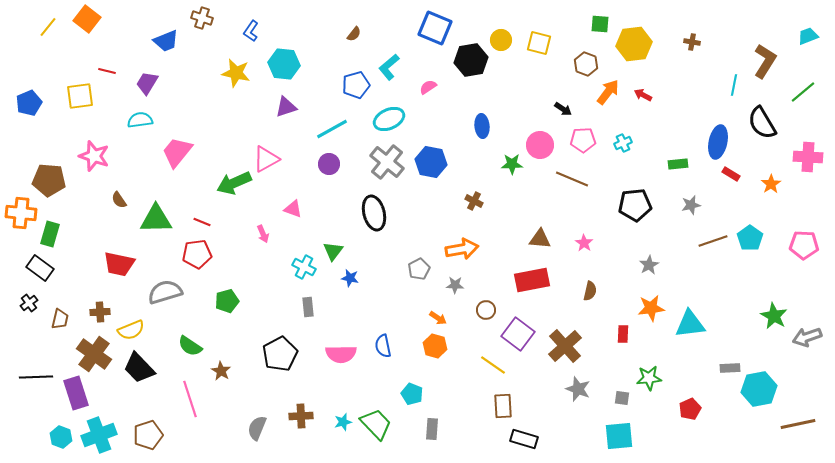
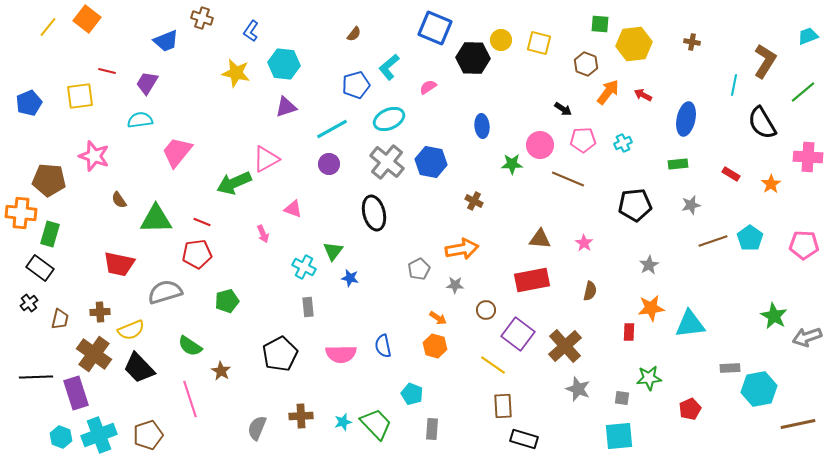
black hexagon at (471, 60): moved 2 px right, 2 px up; rotated 12 degrees clockwise
blue ellipse at (718, 142): moved 32 px left, 23 px up
brown line at (572, 179): moved 4 px left
red rectangle at (623, 334): moved 6 px right, 2 px up
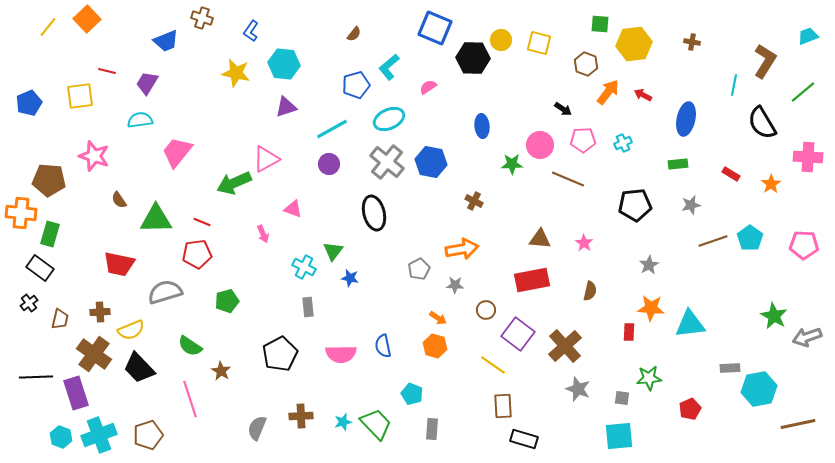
orange square at (87, 19): rotated 8 degrees clockwise
orange star at (651, 308): rotated 12 degrees clockwise
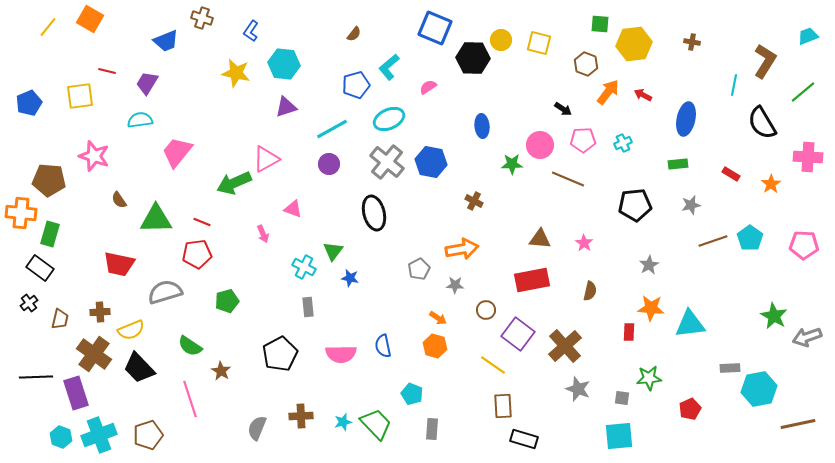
orange square at (87, 19): moved 3 px right; rotated 16 degrees counterclockwise
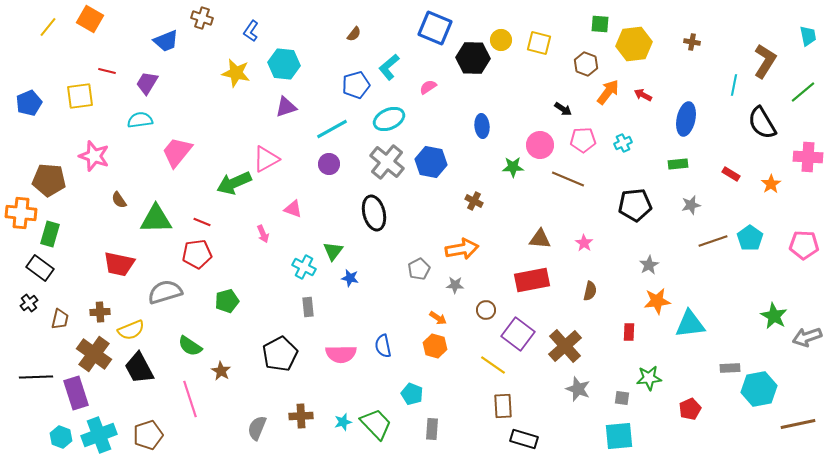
cyan trapezoid at (808, 36): rotated 100 degrees clockwise
green star at (512, 164): moved 1 px right, 3 px down
orange star at (651, 308): moved 6 px right, 7 px up; rotated 12 degrees counterclockwise
black trapezoid at (139, 368): rotated 16 degrees clockwise
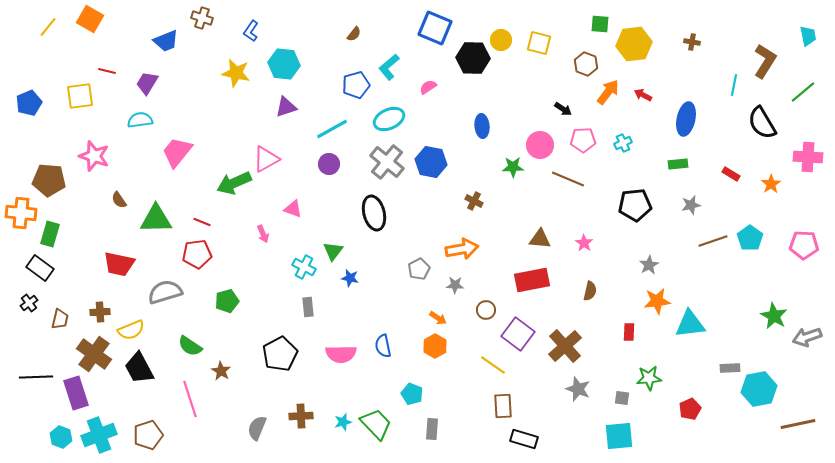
orange hexagon at (435, 346): rotated 15 degrees clockwise
